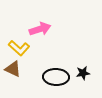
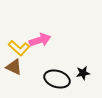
pink arrow: moved 11 px down
brown triangle: moved 1 px right, 2 px up
black ellipse: moved 1 px right, 2 px down; rotated 15 degrees clockwise
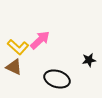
pink arrow: rotated 25 degrees counterclockwise
yellow L-shape: moved 1 px left, 1 px up
black star: moved 6 px right, 13 px up
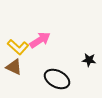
pink arrow: rotated 10 degrees clockwise
black star: rotated 16 degrees clockwise
black ellipse: rotated 10 degrees clockwise
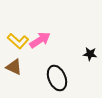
yellow L-shape: moved 6 px up
black star: moved 1 px right, 6 px up
black ellipse: moved 1 px up; rotated 40 degrees clockwise
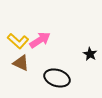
black star: rotated 24 degrees clockwise
brown triangle: moved 7 px right, 4 px up
black ellipse: rotated 50 degrees counterclockwise
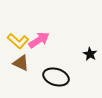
pink arrow: moved 1 px left
black ellipse: moved 1 px left, 1 px up
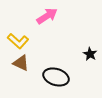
pink arrow: moved 8 px right, 24 px up
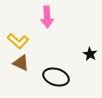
pink arrow: moved 1 px down; rotated 120 degrees clockwise
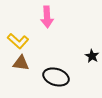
black star: moved 2 px right, 2 px down
brown triangle: rotated 18 degrees counterclockwise
